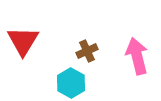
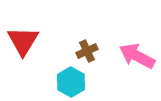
pink arrow: rotated 48 degrees counterclockwise
cyan hexagon: moved 1 px up
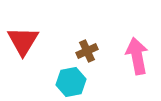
pink arrow: rotated 51 degrees clockwise
cyan hexagon: rotated 20 degrees clockwise
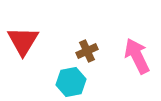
pink arrow: rotated 15 degrees counterclockwise
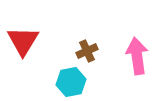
pink arrow: rotated 18 degrees clockwise
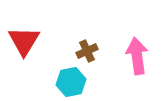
red triangle: moved 1 px right
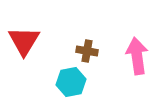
brown cross: rotated 35 degrees clockwise
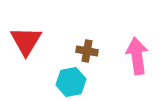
red triangle: moved 2 px right
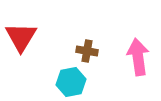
red triangle: moved 5 px left, 4 px up
pink arrow: moved 1 px right, 1 px down
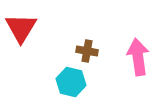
red triangle: moved 9 px up
cyan hexagon: rotated 24 degrees clockwise
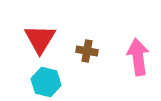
red triangle: moved 19 px right, 11 px down
cyan hexagon: moved 25 px left
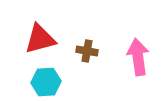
red triangle: rotated 44 degrees clockwise
cyan hexagon: rotated 16 degrees counterclockwise
